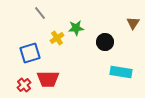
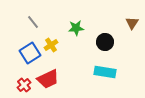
gray line: moved 7 px left, 9 px down
brown triangle: moved 1 px left
yellow cross: moved 6 px left, 7 px down
blue square: rotated 15 degrees counterclockwise
cyan rectangle: moved 16 px left
red trapezoid: rotated 25 degrees counterclockwise
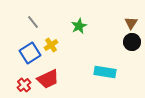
brown triangle: moved 1 px left
green star: moved 3 px right, 2 px up; rotated 21 degrees counterclockwise
black circle: moved 27 px right
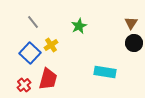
black circle: moved 2 px right, 1 px down
blue square: rotated 15 degrees counterclockwise
red trapezoid: rotated 50 degrees counterclockwise
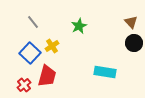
brown triangle: moved 1 px up; rotated 16 degrees counterclockwise
yellow cross: moved 1 px right, 1 px down
red trapezoid: moved 1 px left, 3 px up
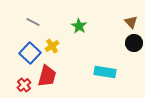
gray line: rotated 24 degrees counterclockwise
green star: rotated 14 degrees counterclockwise
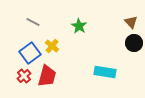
yellow cross: rotated 16 degrees counterclockwise
blue square: rotated 10 degrees clockwise
red cross: moved 9 px up
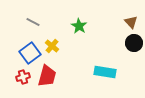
red cross: moved 1 px left, 1 px down; rotated 24 degrees clockwise
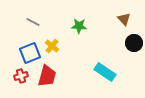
brown triangle: moved 7 px left, 3 px up
green star: rotated 28 degrees counterclockwise
blue square: rotated 15 degrees clockwise
cyan rectangle: rotated 25 degrees clockwise
red cross: moved 2 px left, 1 px up
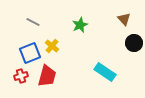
green star: moved 1 px right, 1 px up; rotated 28 degrees counterclockwise
